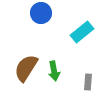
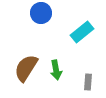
green arrow: moved 2 px right, 1 px up
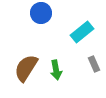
gray rectangle: moved 6 px right, 18 px up; rotated 28 degrees counterclockwise
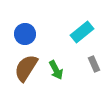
blue circle: moved 16 px left, 21 px down
green arrow: rotated 18 degrees counterclockwise
